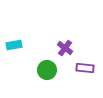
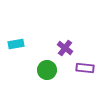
cyan rectangle: moved 2 px right, 1 px up
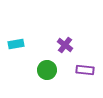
purple cross: moved 3 px up
purple rectangle: moved 2 px down
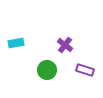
cyan rectangle: moved 1 px up
purple rectangle: rotated 12 degrees clockwise
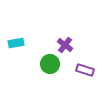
green circle: moved 3 px right, 6 px up
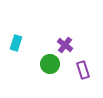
cyan rectangle: rotated 63 degrees counterclockwise
purple rectangle: moved 2 px left; rotated 54 degrees clockwise
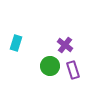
green circle: moved 2 px down
purple rectangle: moved 10 px left
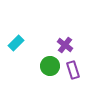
cyan rectangle: rotated 28 degrees clockwise
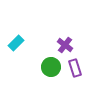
green circle: moved 1 px right, 1 px down
purple rectangle: moved 2 px right, 2 px up
